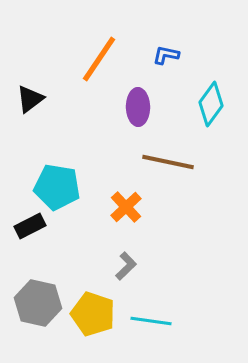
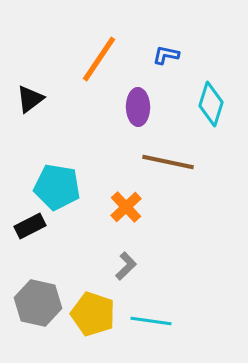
cyan diamond: rotated 18 degrees counterclockwise
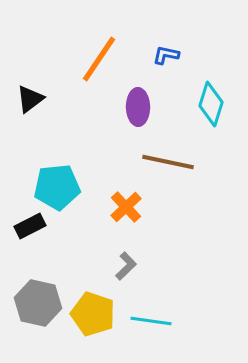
cyan pentagon: rotated 15 degrees counterclockwise
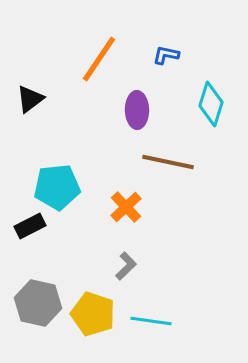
purple ellipse: moved 1 px left, 3 px down
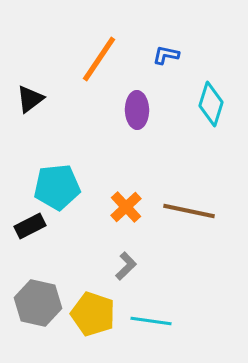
brown line: moved 21 px right, 49 px down
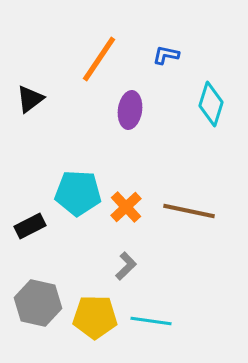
purple ellipse: moved 7 px left; rotated 9 degrees clockwise
cyan pentagon: moved 21 px right, 6 px down; rotated 9 degrees clockwise
yellow pentagon: moved 2 px right, 3 px down; rotated 18 degrees counterclockwise
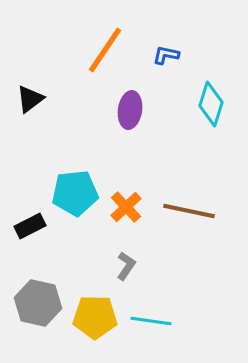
orange line: moved 6 px right, 9 px up
cyan pentagon: moved 3 px left; rotated 9 degrees counterclockwise
gray L-shape: rotated 12 degrees counterclockwise
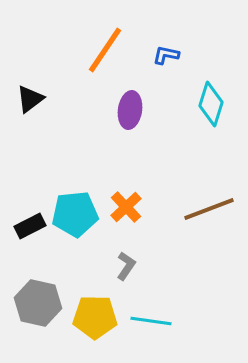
cyan pentagon: moved 21 px down
brown line: moved 20 px right, 2 px up; rotated 33 degrees counterclockwise
